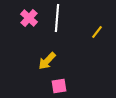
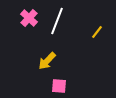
white line: moved 3 px down; rotated 16 degrees clockwise
pink square: rotated 14 degrees clockwise
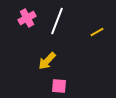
pink cross: moved 2 px left; rotated 18 degrees clockwise
yellow line: rotated 24 degrees clockwise
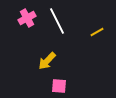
white line: rotated 48 degrees counterclockwise
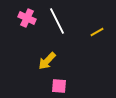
pink cross: rotated 36 degrees counterclockwise
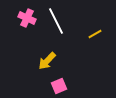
white line: moved 1 px left
yellow line: moved 2 px left, 2 px down
pink square: rotated 28 degrees counterclockwise
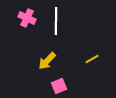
white line: rotated 28 degrees clockwise
yellow line: moved 3 px left, 25 px down
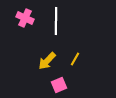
pink cross: moved 2 px left
yellow line: moved 17 px left; rotated 32 degrees counterclockwise
pink square: moved 1 px up
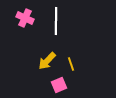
yellow line: moved 4 px left, 5 px down; rotated 48 degrees counterclockwise
